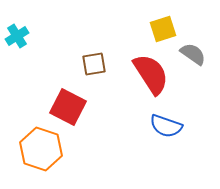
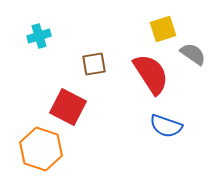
cyan cross: moved 22 px right; rotated 15 degrees clockwise
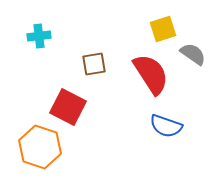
cyan cross: rotated 10 degrees clockwise
orange hexagon: moved 1 px left, 2 px up
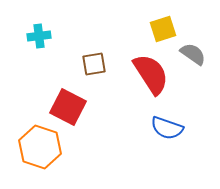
blue semicircle: moved 1 px right, 2 px down
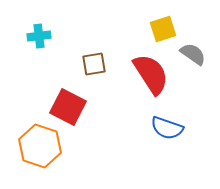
orange hexagon: moved 1 px up
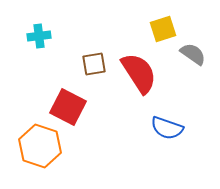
red semicircle: moved 12 px left, 1 px up
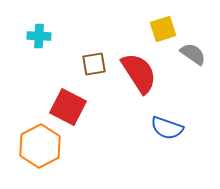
cyan cross: rotated 10 degrees clockwise
orange hexagon: rotated 15 degrees clockwise
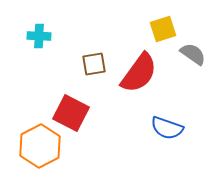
red semicircle: rotated 69 degrees clockwise
red square: moved 3 px right, 6 px down
